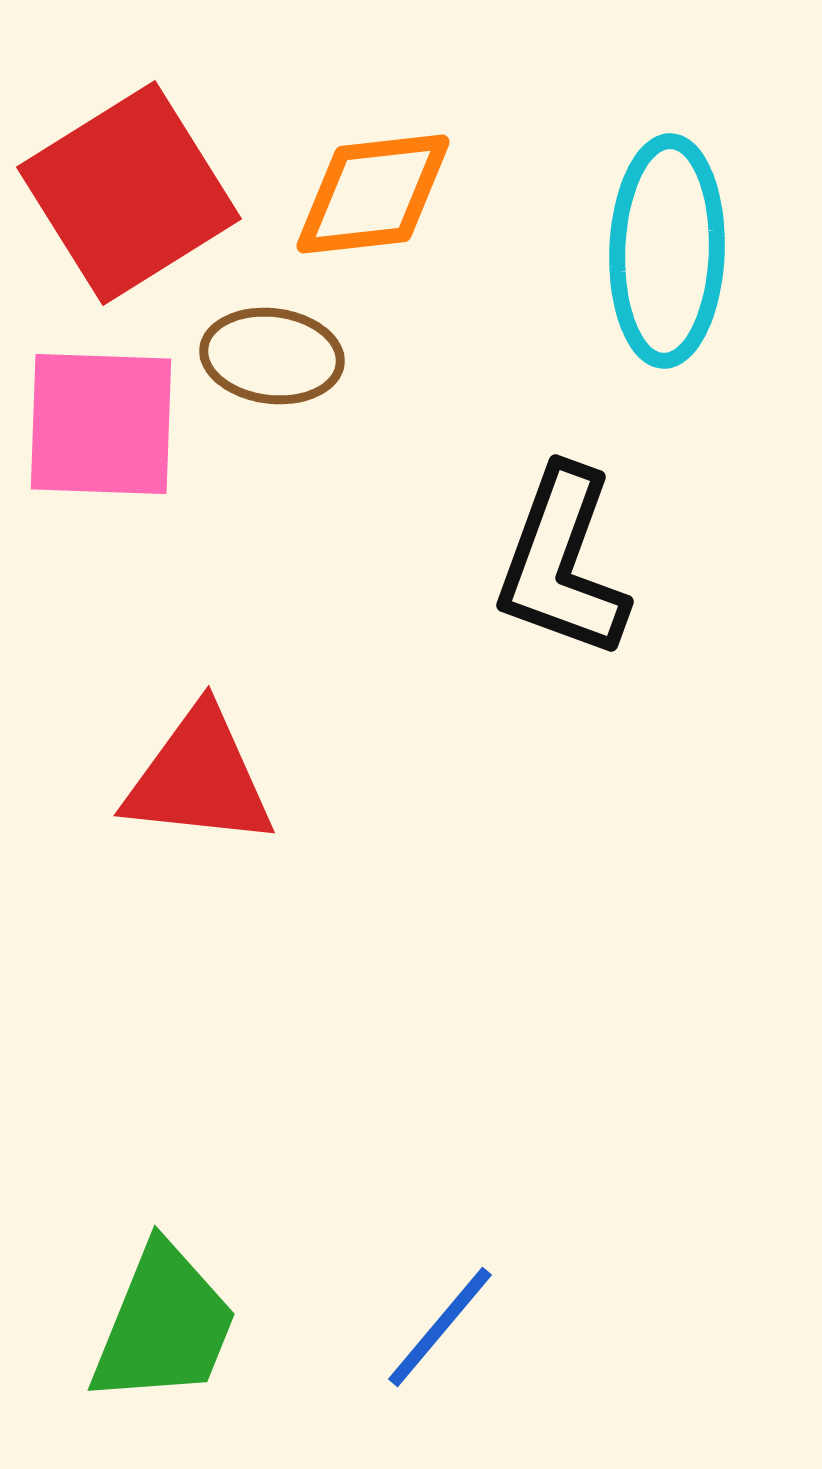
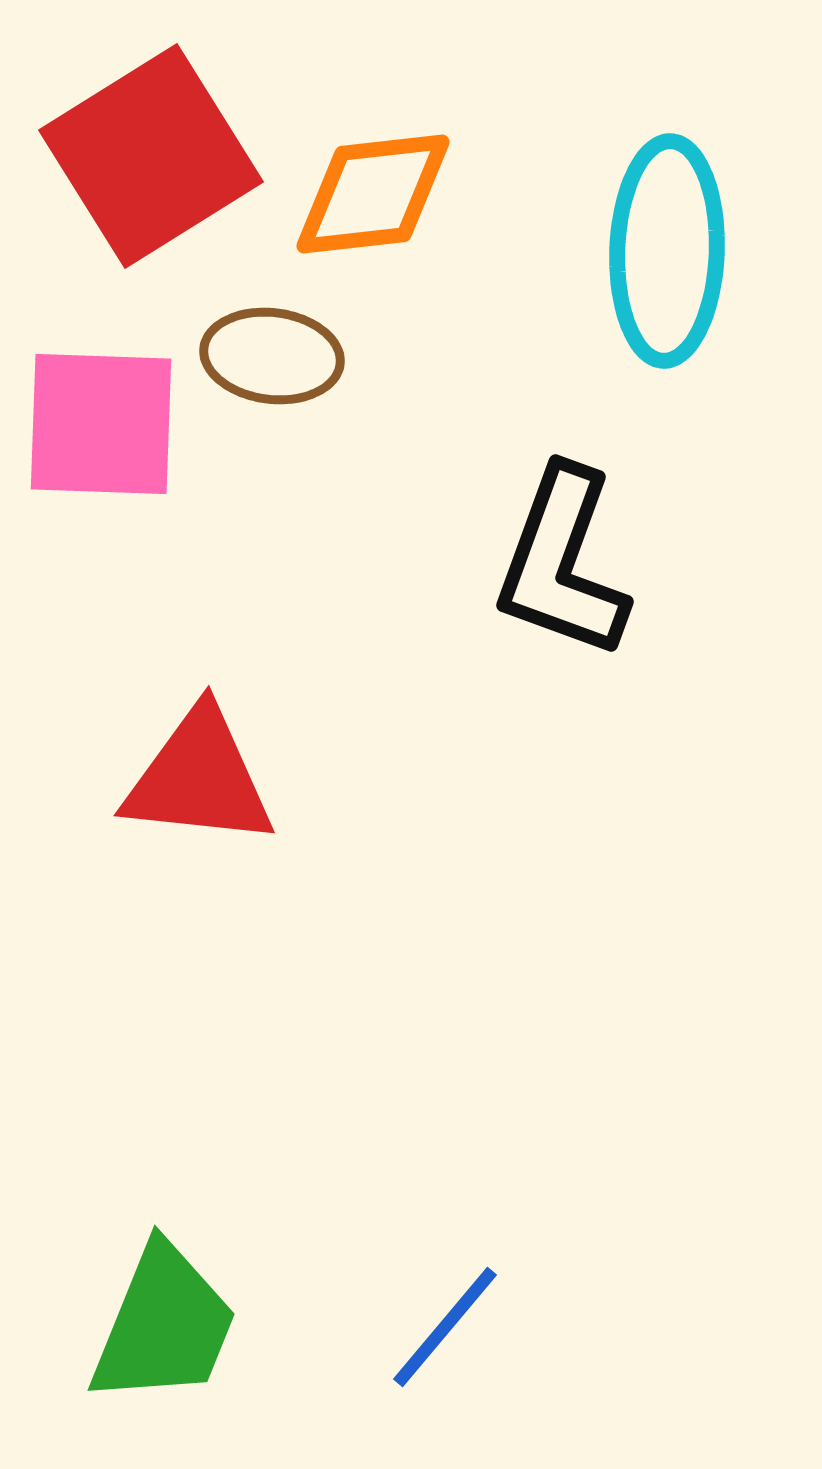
red square: moved 22 px right, 37 px up
blue line: moved 5 px right
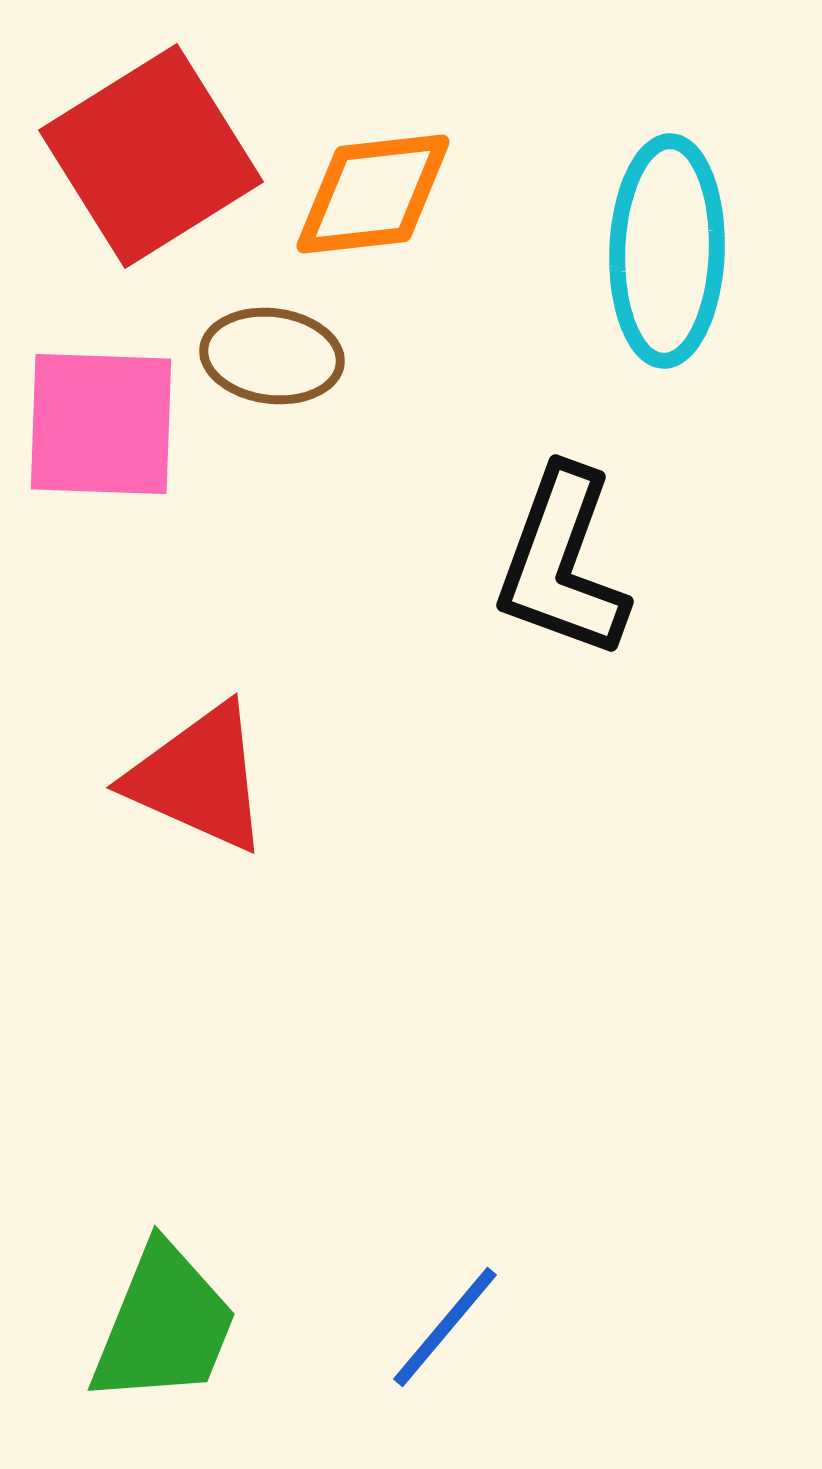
red triangle: rotated 18 degrees clockwise
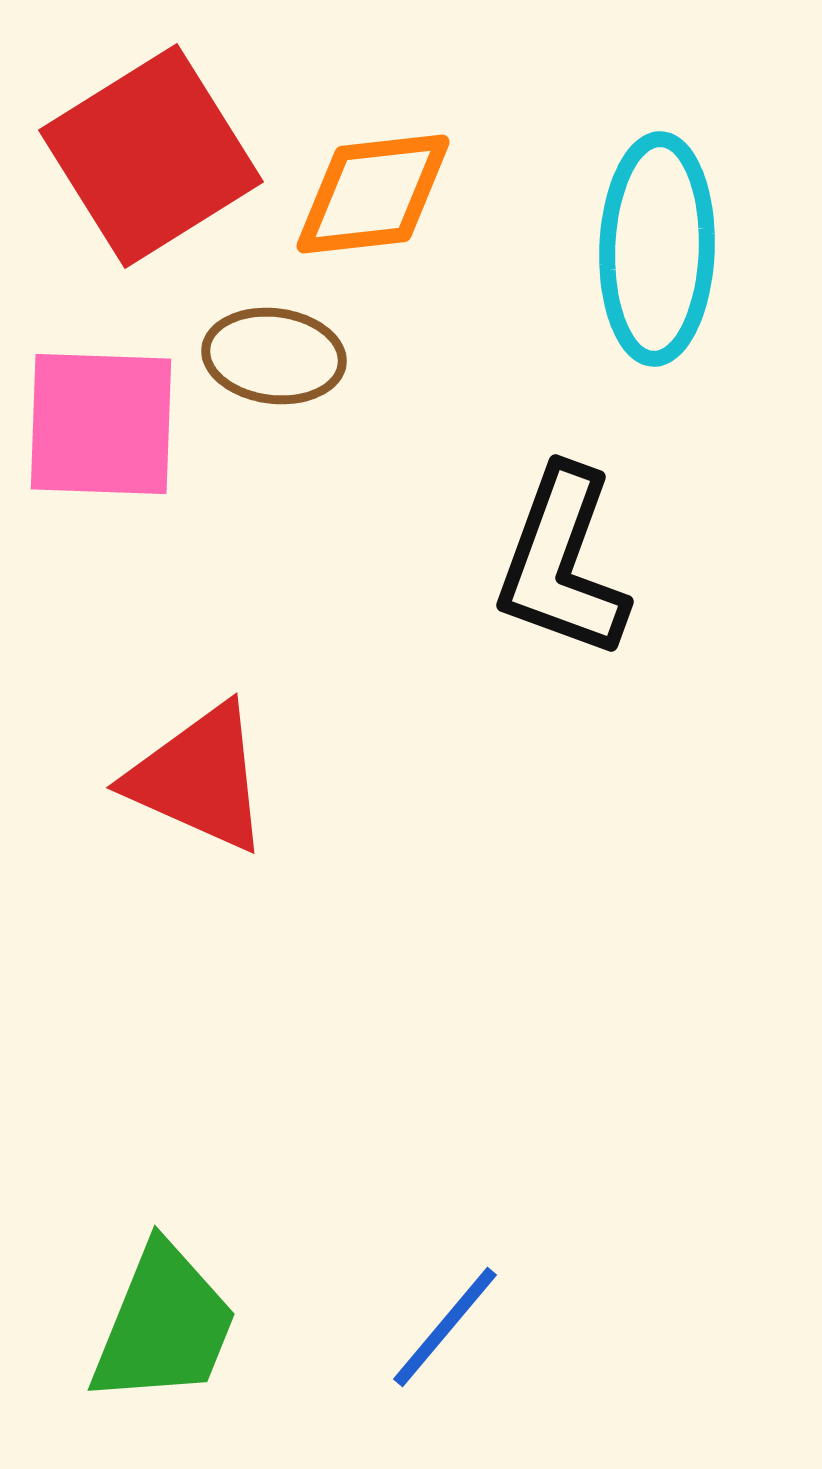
cyan ellipse: moved 10 px left, 2 px up
brown ellipse: moved 2 px right
